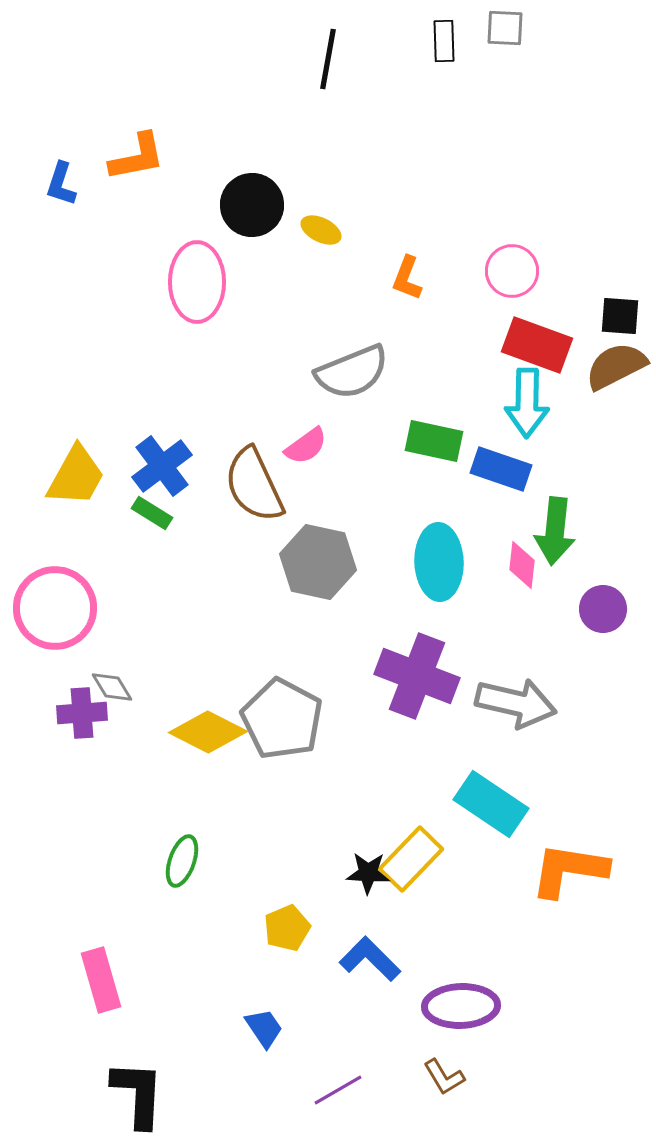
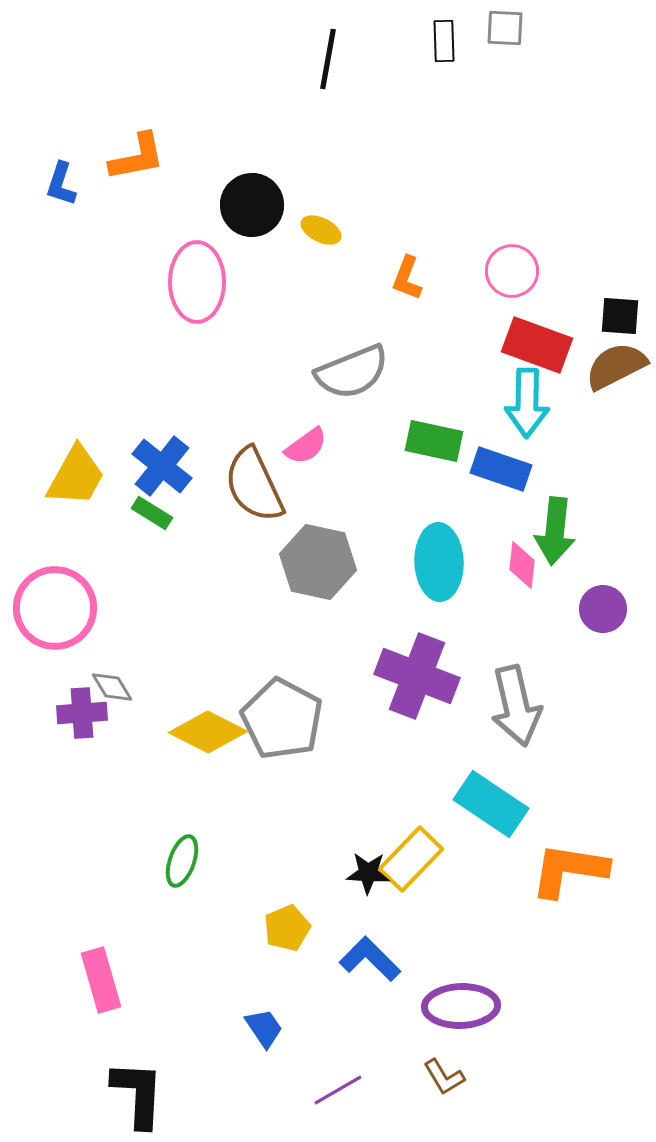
blue cross at (162, 466): rotated 14 degrees counterclockwise
gray arrow at (516, 703): moved 3 px down; rotated 64 degrees clockwise
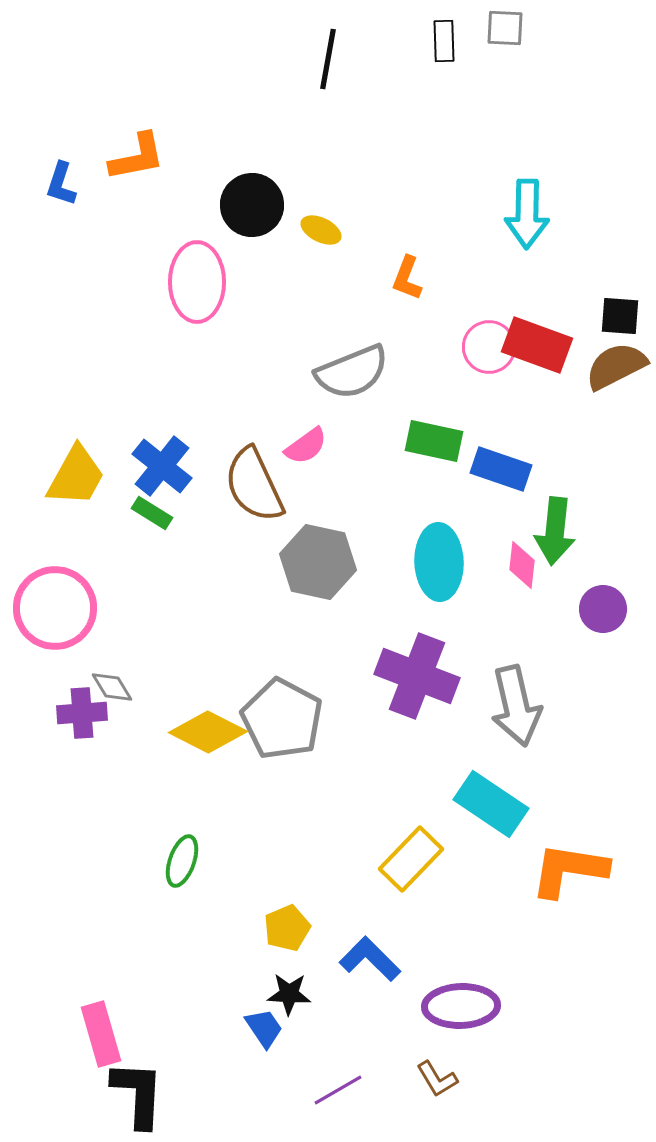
pink circle at (512, 271): moved 23 px left, 76 px down
cyan arrow at (527, 403): moved 189 px up
black star at (368, 873): moved 79 px left, 121 px down
pink rectangle at (101, 980): moved 54 px down
brown L-shape at (444, 1077): moved 7 px left, 2 px down
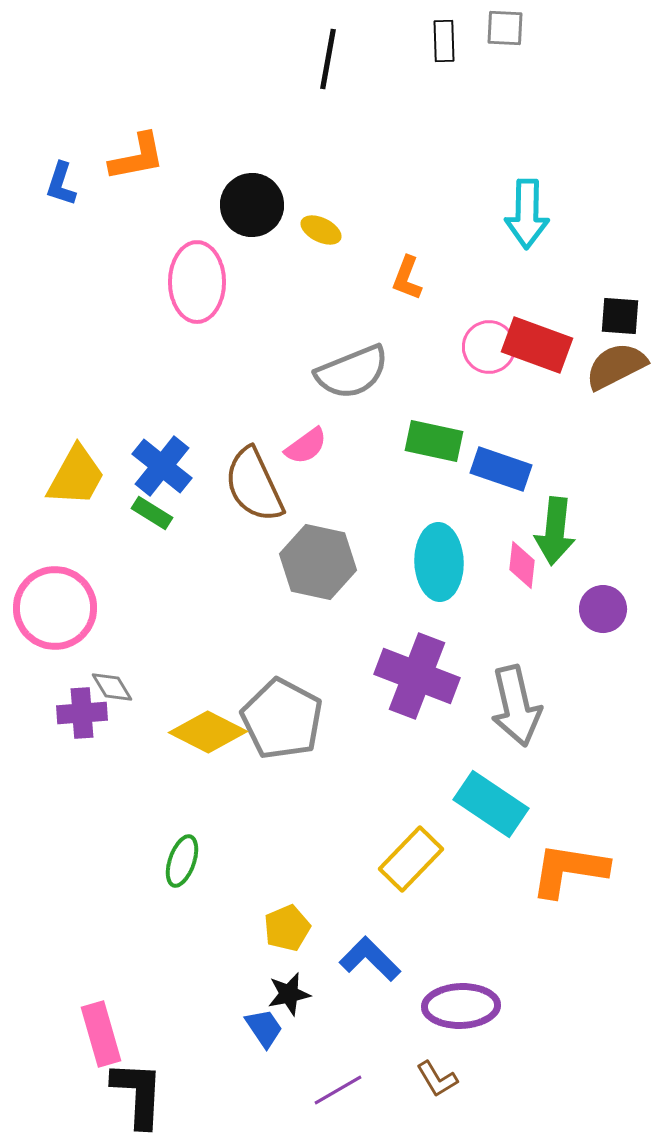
black star at (289, 994): rotated 15 degrees counterclockwise
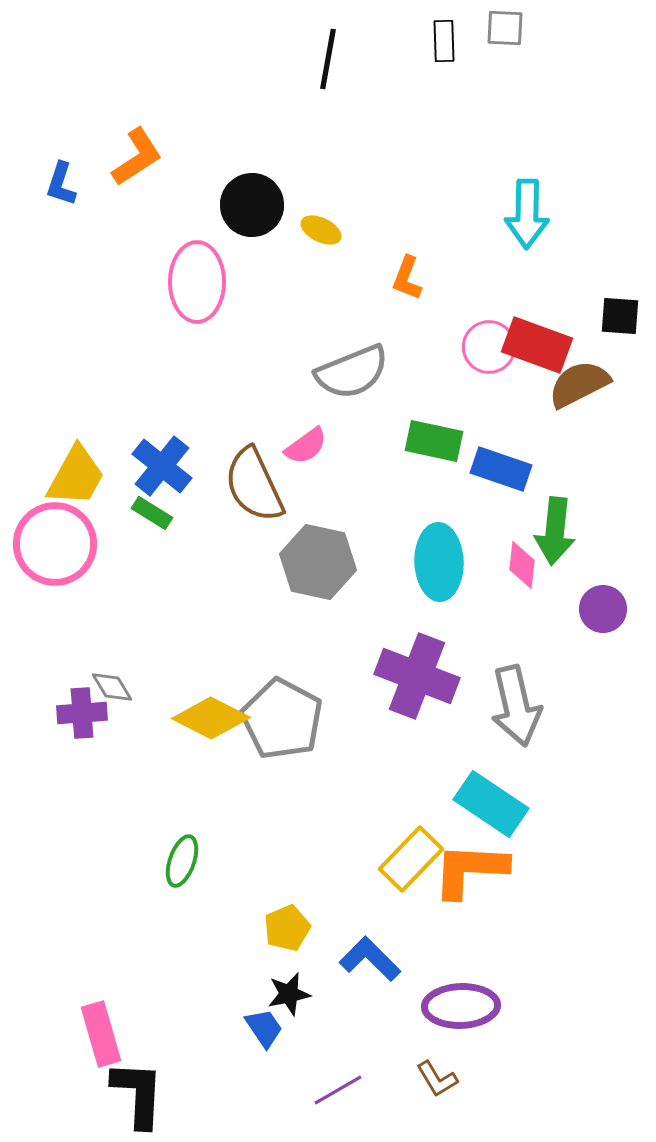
orange L-shape at (137, 157): rotated 22 degrees counterclockwise
brown semicircle at (616, 366): moved 37 px left, 18 px down
pink circle at (55, 608): moved 64 px up
yellow diamond at (208, 732): moved 3 px right, 14 px up
orange L-shape at (569, 870): moved 99 px left; rotated 6 degrees counterclockwise
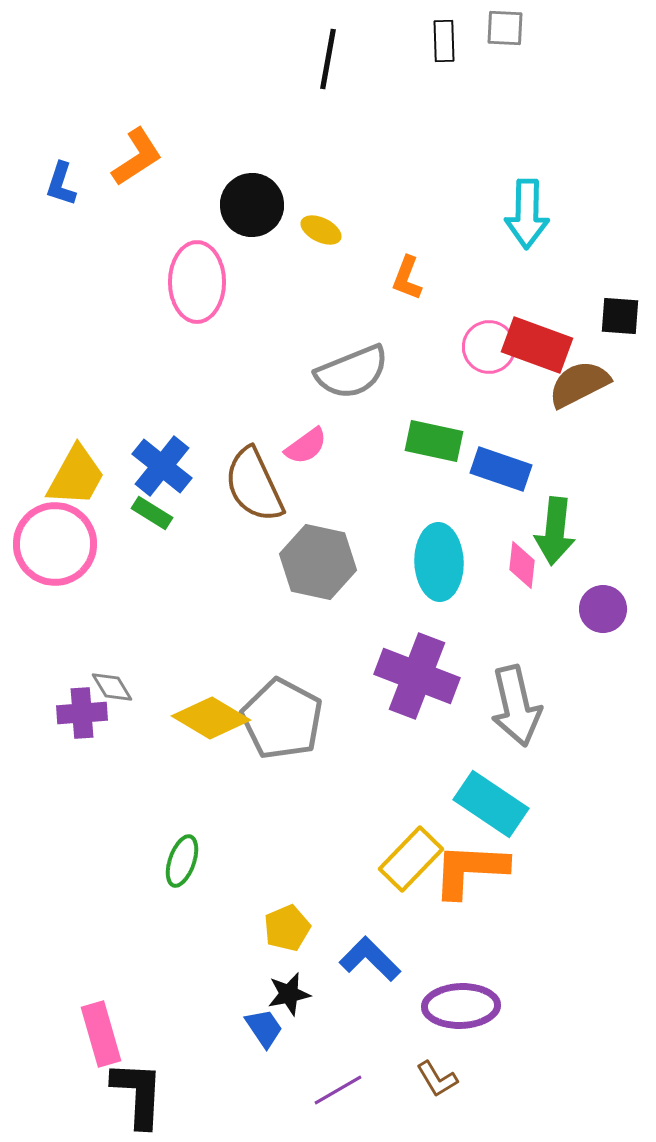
yellow diamond at (211, 718): rotated 4 degrees clockwise
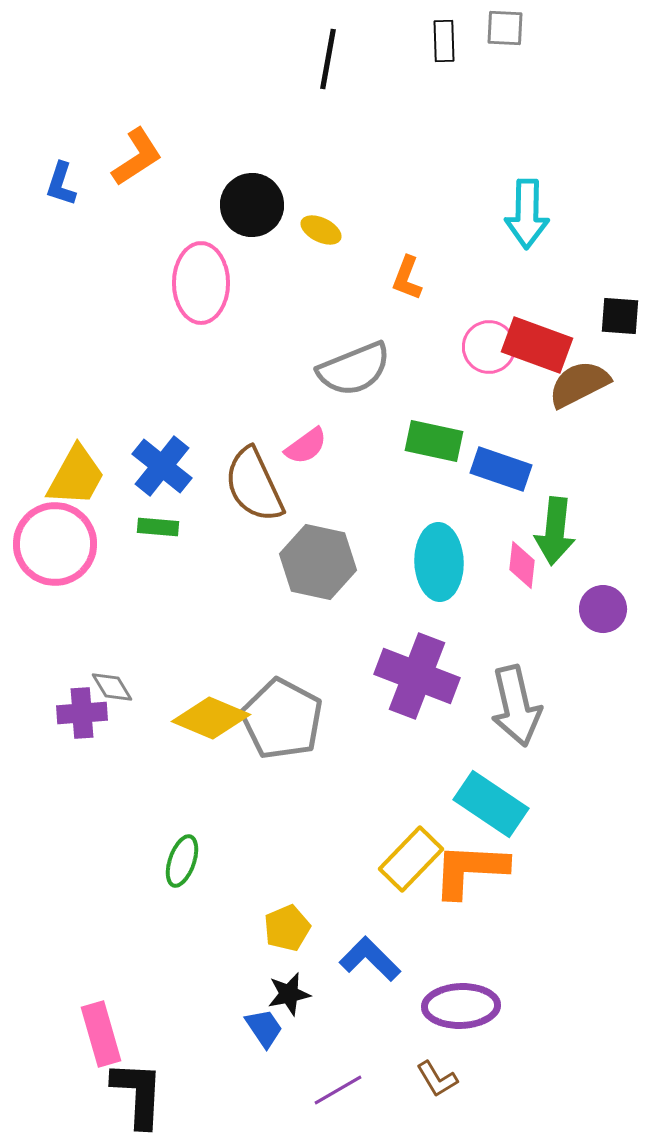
pink ellipse at (197, 282): moved 4 px right, 1 px down
gray semicircle at (352, 372): moved 2 px right, 3 px up
green rectangle at (152, 513): moved 6 px right, 14 px down; rotated 27 degrees counterclockwise
yellow diamond at (211, 718): rotated 8 degrees counterclockwise
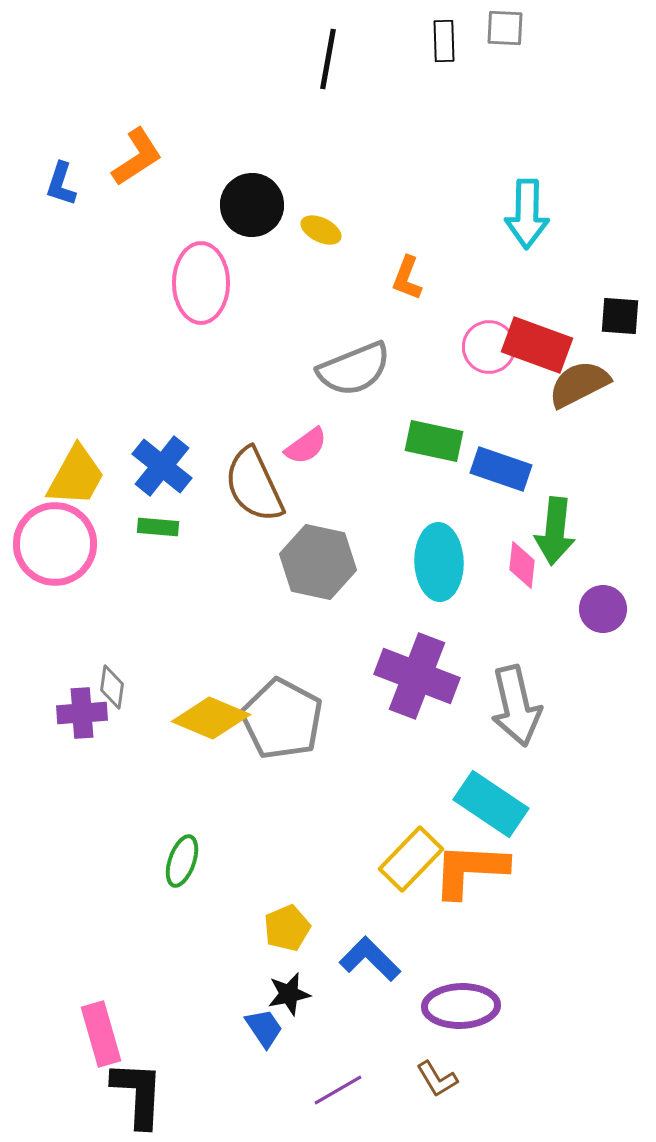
gray diamond at (112, 687): rotated 39 degrees clockwise
